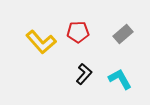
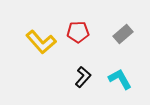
black L-shape: moved 1 px left, 3 px down
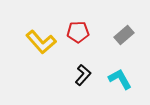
gray rectangle: moved 1 px right, 1 px down
black L-shape: moved 2 px up
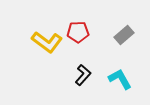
yellow L-shape: moved 6 px right; rotated 12 degrees counterclockwise
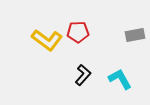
gray rectangle: moved 11 px right; rotated 30 degrees clockwise
yellow L-shape: moved 2 px up
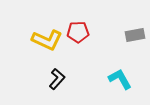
yellow L-shape: rotated 12 degrees counterclockwise
black L-shape: moved 26 px left, 4 px down
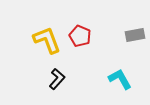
red pentagon: moved 2 px right, 4 px down; rotated 25 degrees clockwise
yellow L-shape: rotated 136 degrees counterclockwise
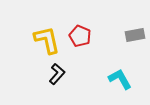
yellow L-shape: rotated 8 degrees clockwise
black L-shape: moved 5 px up
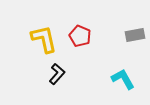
yellow L-shape: moved 3 px left, 1 px up
cyan L-shape: moved 3 px right
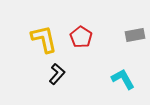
red pentagon: moved 1 px right, 1 px down; rotated 10 degrees clockwise
